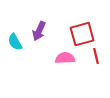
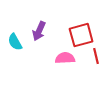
red square: moved 1 px left, 1 px down
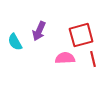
red line: moved 3 px left, 3 px down
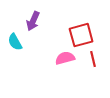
purple arrow: moved 6 px left, 10 px up
pink semicircle: rotated 12 degrees counterclockwise
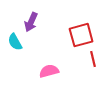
purple arrow: moved 2 px left, 1 px down
pink semicircle: moved 16 px left, 13 px down
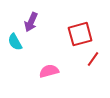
red square: moved 1 px left, 1 px up
red line: rotated 49 degrees clockwise
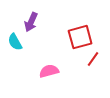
red square: moved 3 px down
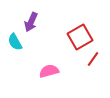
red square: rotated 15 degrees counterclockwise
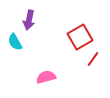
purple arrow: moved 2 px left, 2 px up; rotated 12 degrees counterclockwise
pink semicircle: moved 3 px left, 6 px down
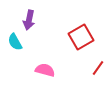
red square: moved 1 px right
red line: moved 5 px right, 9 px down
pink semicircle: moved 1 px left, 7 px up; rotated 30 degrees clockwise
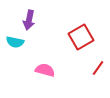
cyan semicircle: rotated 48 degrees counterclockwise
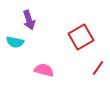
purple arrow: rotated 30 degrees counterclockwise
pink semicircle: moved 1 px left
